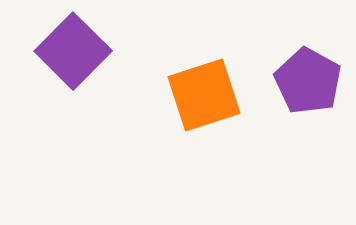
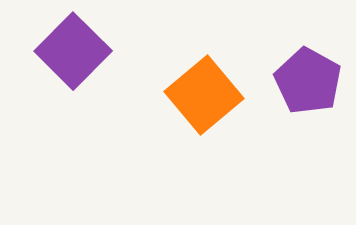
orange square: rotated 22 degrees counterclockwise
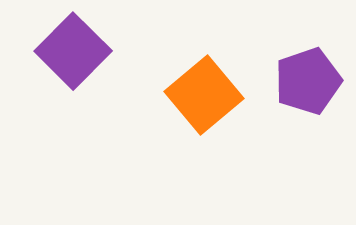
purple pentagon: rotated 24 degrees clockwise
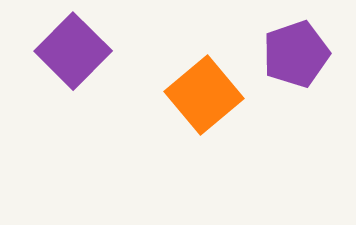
purple pentagon: moved 12 px left, 27 px up
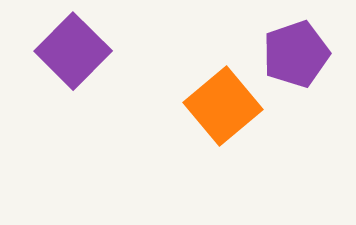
orange square: moved 19 px right, 11 px down
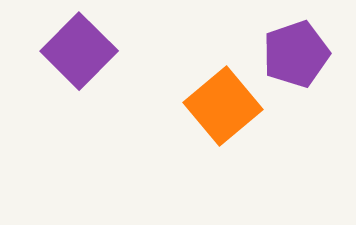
purple square: moved 6 px right
